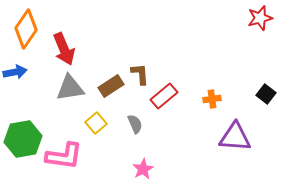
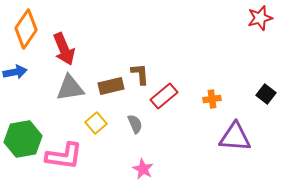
brown rectangle: rotated 20 degrees clockwise
pink star: rotated 15 degrees counterclockwise
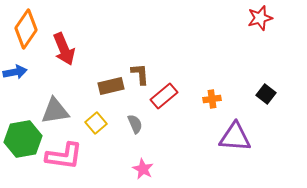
gray triangle: moved 15 px left, 23 px down
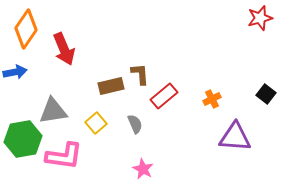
orange cross: rotated 18 degrees counterclockwise
gray triangle: moved 2 px left
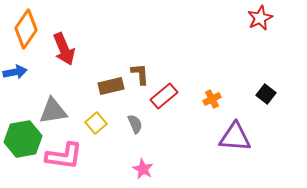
red star: rotated 10 degrees counterclockwise
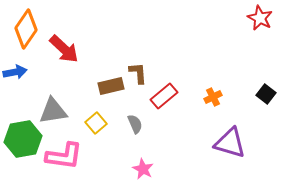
red star: rotated 20 degrees counterclockwise
red arrow: rotated 24 degrees counterclockwise
brown L-shape: moved 2 px left, 1 px up
orange cross: moved 1 px right, 2 px up
purple triangle: moved 5 px left, 6 px down; rotated 12 degrees clockwise
